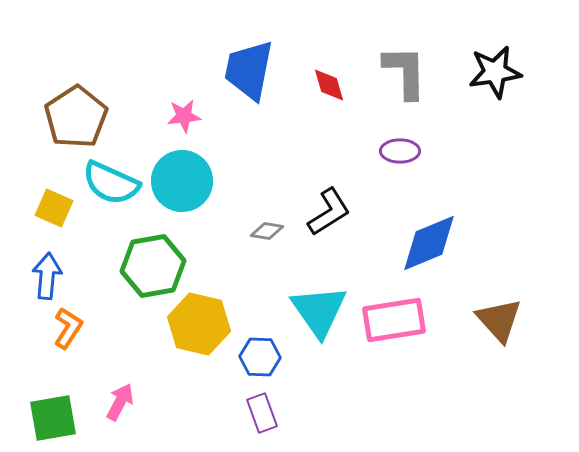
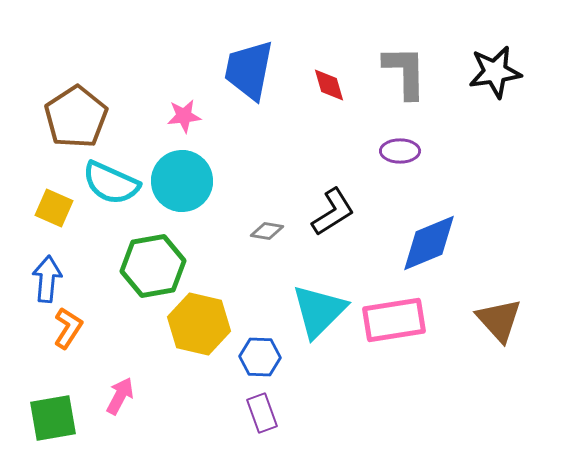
black L-shape: moved 4 px right
blue arrow: moved 3 px down
cyan triangle: rotated 20 degrees clockwise
pink arrow: moved 6 px up
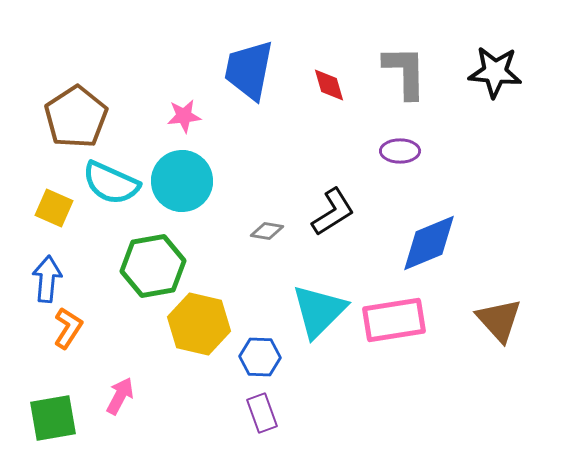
black star: rotated 14 degrees clockwise
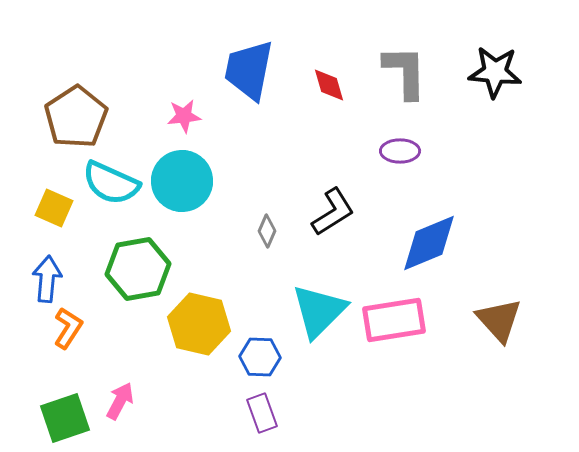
gray diamond: rotated 76 degrees counterclockwise
green hexagon: moved 15 px left, 3 px down
pink arrow: moved 5 px down
green square: moved 12 px right; rotated 9 degrees counterclockwise
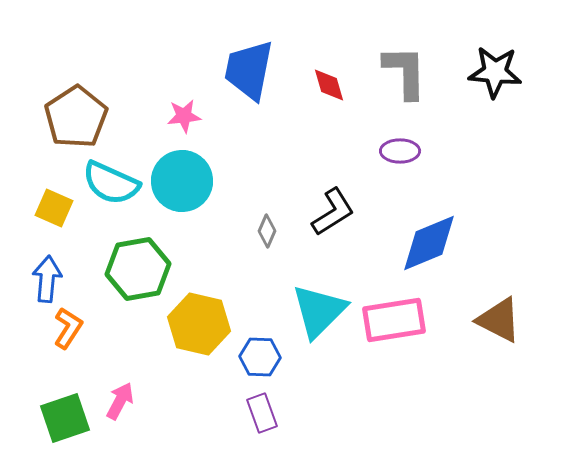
brown triangle: rotated 21 degrees counterclockwise
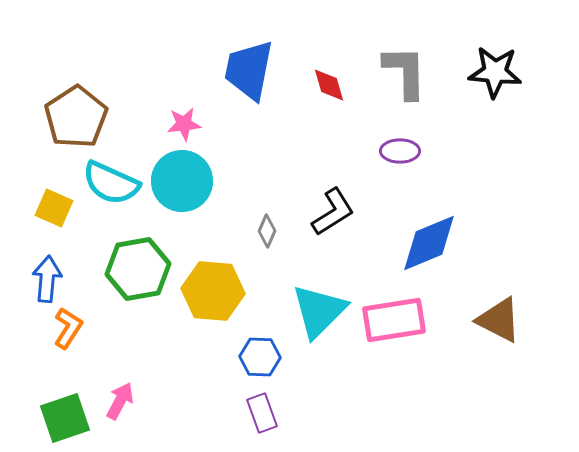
pink star: moved 8 px down
yellow hexagon: moved 14 px right, 33 px up; rotated 8 degrees counterclockwise
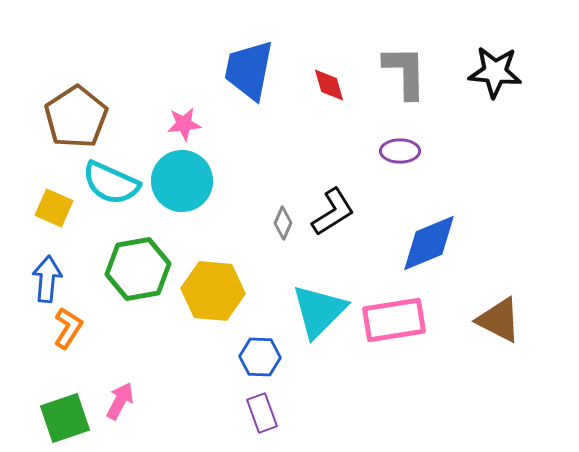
gray diamond: moved 16 px right, 8 px up
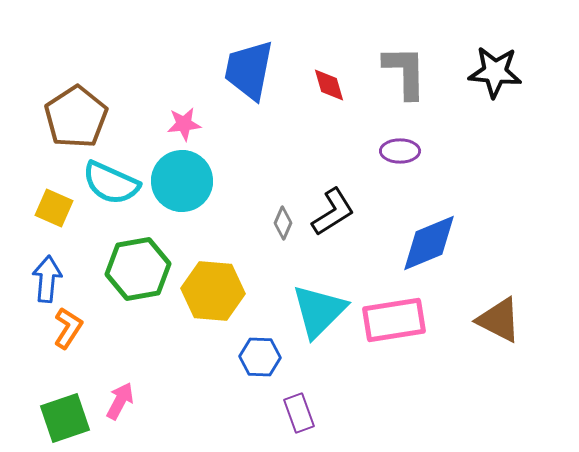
purple rectangle: moved 37 px right
